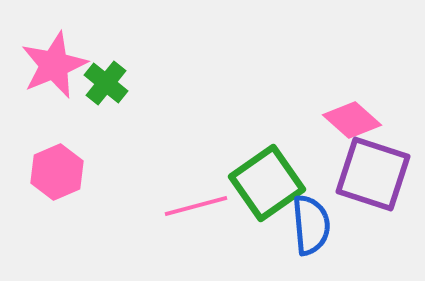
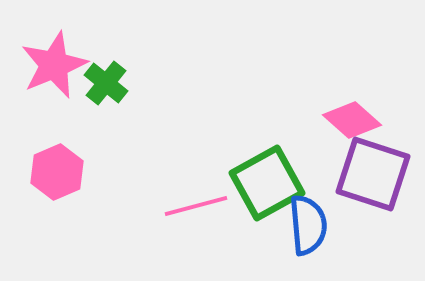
green square: rotated 6 degrees clockwise
blue semicircle: moved 3 px left
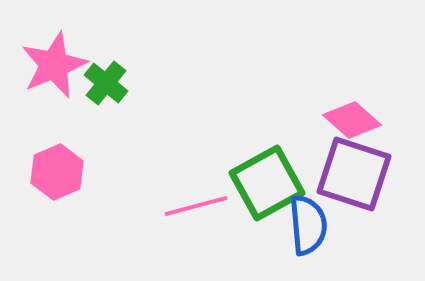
purple square: moved 19 px left
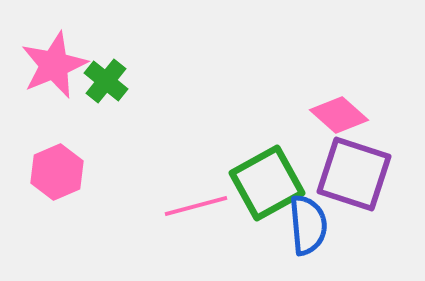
green cross: moved 2 px up
pink diamond: moved 13 px left, 5 px up
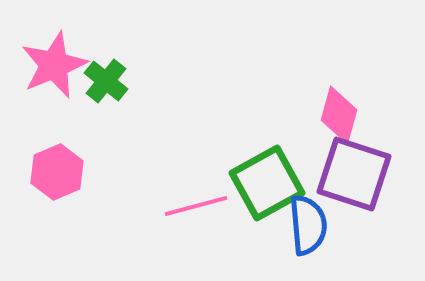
pink diamond: rotated 64 degrees clockwise
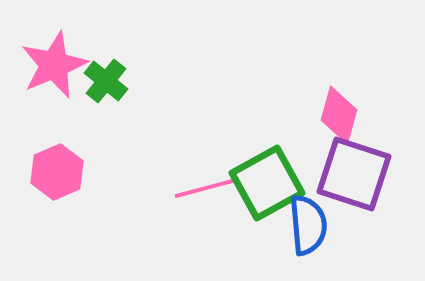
pink line: moved 10 px right, 18 px up
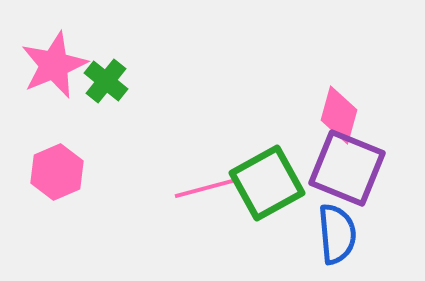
purple square: moved 7 px left, 6 px up; rotated 4 degrees clockwise
blue semicircle: moved 29 px right, 9 px down
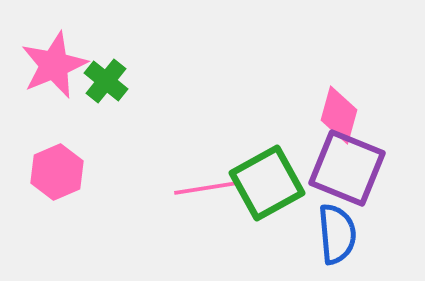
pink line: rotated 6 degrees clockwise
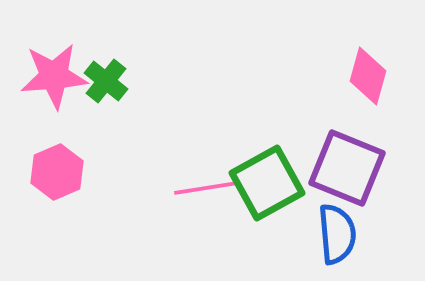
pink star: moved 11 px down; rotated 18 degrees clockwise
pink diamond: moved 29 px right, 39 px up
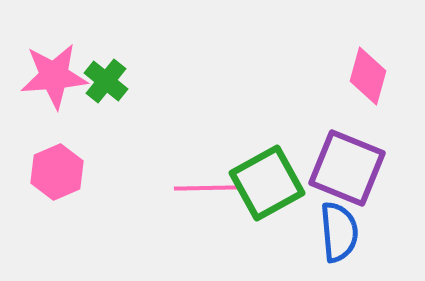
pink line: rotated 8 degrees clockwise
blue semicircle: moved 2 px right, 2 px up
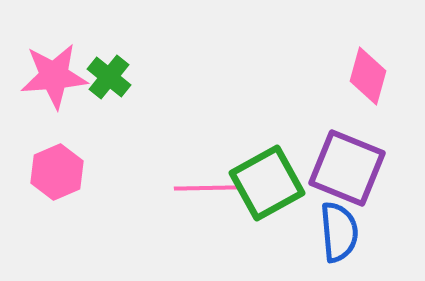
green cross: moved 3 px right, 4 px up
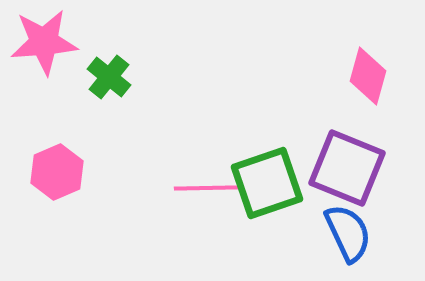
pink star: moved 10 px left, 34 px up
green square: rotated 10 degrees clockwise
blue semicircle: moved 9 px right, 1 px down; rotated 20 degrees counterclockwise
